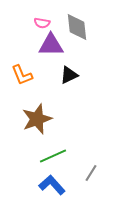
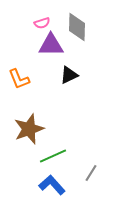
pink semicircle: rotated 28 degrees counterclockwise
gray diamond: rotated 8 degrees clockwise
orange L-shape: moved 3 px left, 4 px down
brown star: moved 8 px left, 10 px down
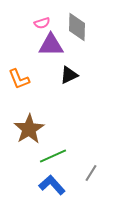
brown star: rotated 12 degrees counterclockwise
